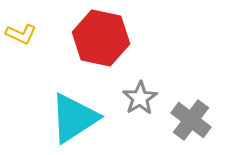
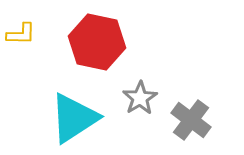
yellow L-shape: rotated 24 degrees counterclockwise
red hexagon: moved 4 px left, 4 px down
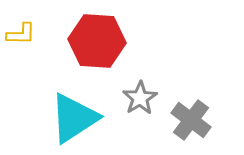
red hexagon: moved 1 px up; rotated 8 degrees counterclockwise
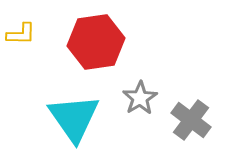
red hexagon: moved 1 px left, 1 px down; rotated 12 degrees counterclockwise
cyan triangle: rotated 32 degrees counterclockwise
